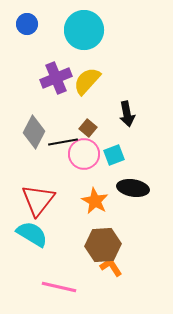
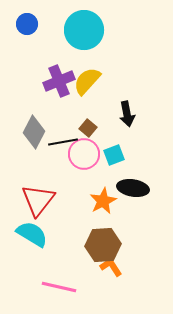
purple cross: moved 3 px right, 3 px down
orange star: moved 8 px right; rotated 16 degrees clockwise
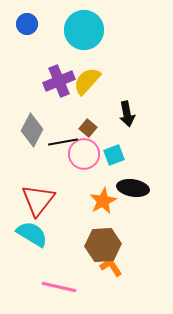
gray diamond: moved 2 px left, 2 px up
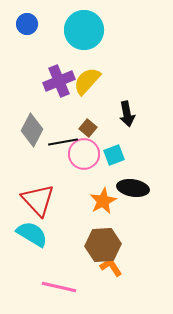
red triangle: rotated 21 degrees counterclockwise
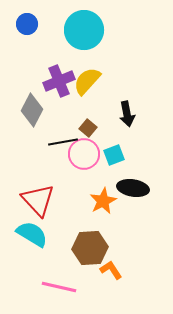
gray diamond: moved 20 px up
brown hexagon: moved 13 px left, 3 px down
orange L-shape: moved 3 px down
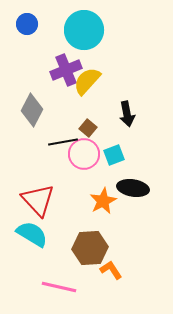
purple cross: moved 7 px right, 11 px up
